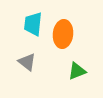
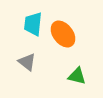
orange ellipse: rotated 44 degrees counterclockwise
green triangle: moved 5 px down; rotated 36 degrees clockwise
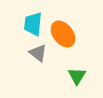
gray triangle: moved 11 px right, 9 px up
green triangle: rotated 48 degrees clockwise
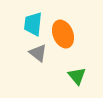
orange ellipse: rotated 16 degrees clockwise
green triangle: rotated 12 degrees counterclockwise
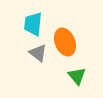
orange ellipse: moved 2 px right, 8 px down
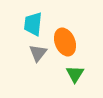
gray triangle: rotated 30 degrees clockwise
green triangle: moved 2 px left, 2 px up; rotated 12 degrees clockwise
